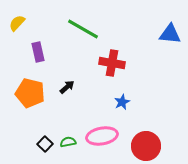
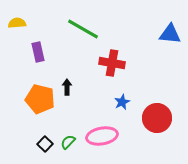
yellow semicircle: rotated 42 degrees clockwise
black arrow: rotated 49 degrees counterclockwise
orange pentagon: moved 10 px right, 6 px down
green semicircle: rotated 35 degrees counterclockwise
red circle: moved 11 px right, 28 px up
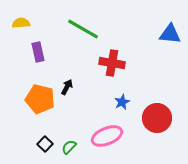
yellow semicircle: moved 4 px right
black arrow: rotated 28 degrees clockwise
pink ellipse: moved 5 px right; rotated 12 degrees counterclockwise
green semicircle: moved 1 px right, 5 px down
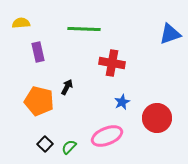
green line: moved 1 px right; rotated 28 degrees counterclockwise
blue triangle: rotated 25 degrees counterclockwise
orange pentagon: moved 1 px left, 2 px down
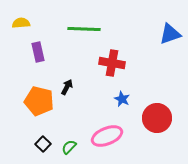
blue star: moved 3 px up; rotated 21 degrees counterclockwise
black square: moved 2 px left
